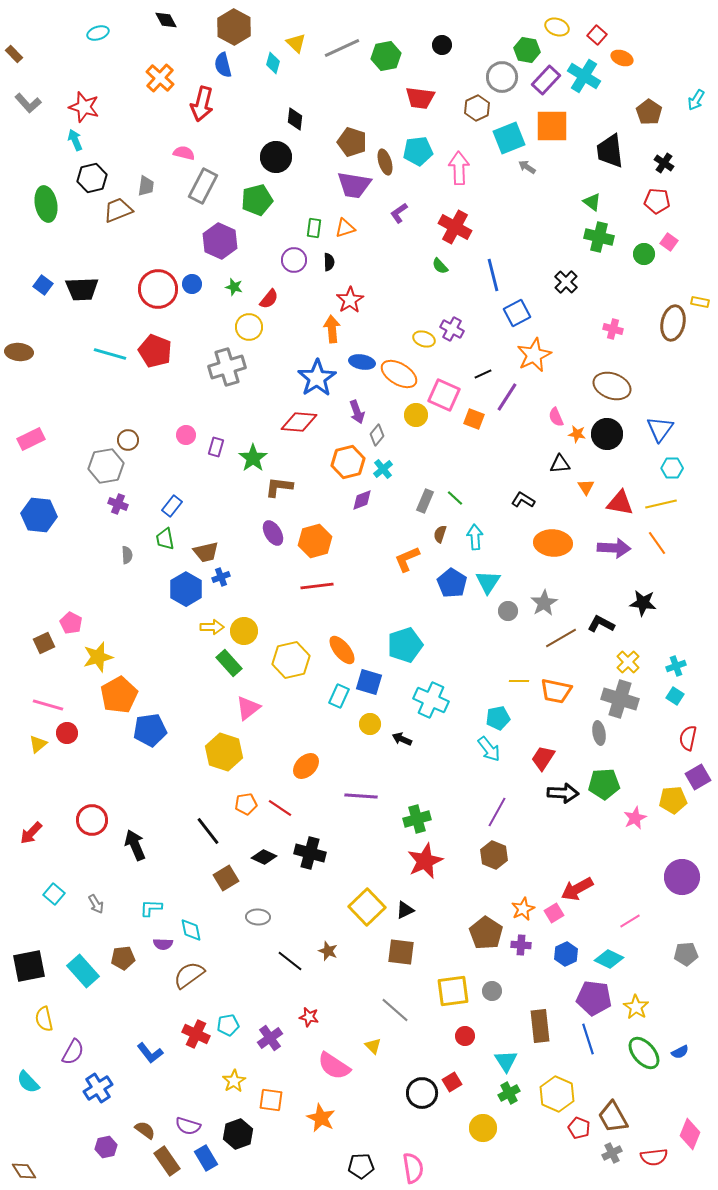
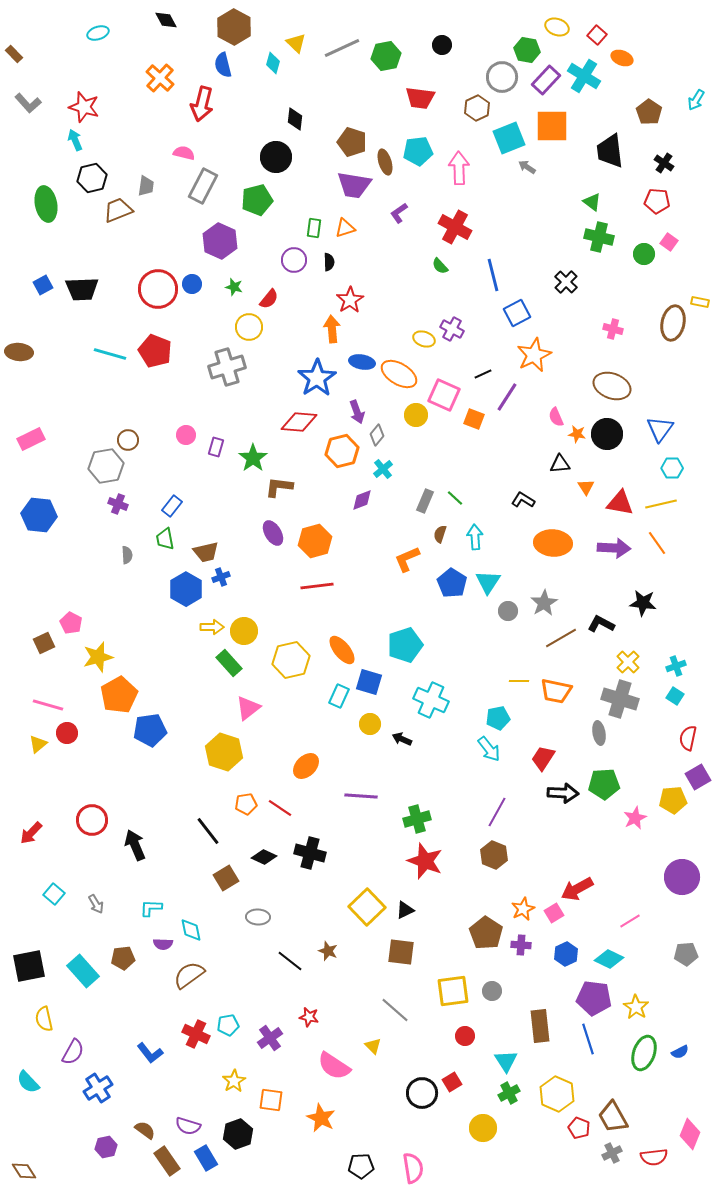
blue square at (43, 285): rotated 24 degrees clockwise
orange hexagon at (348, 462): moved 6 px left, 11 px up
red star at (425, 861): rotated 27 degrees counterclockwise
green ellipse at (644, 1053): rotated 60 degrees clockwise
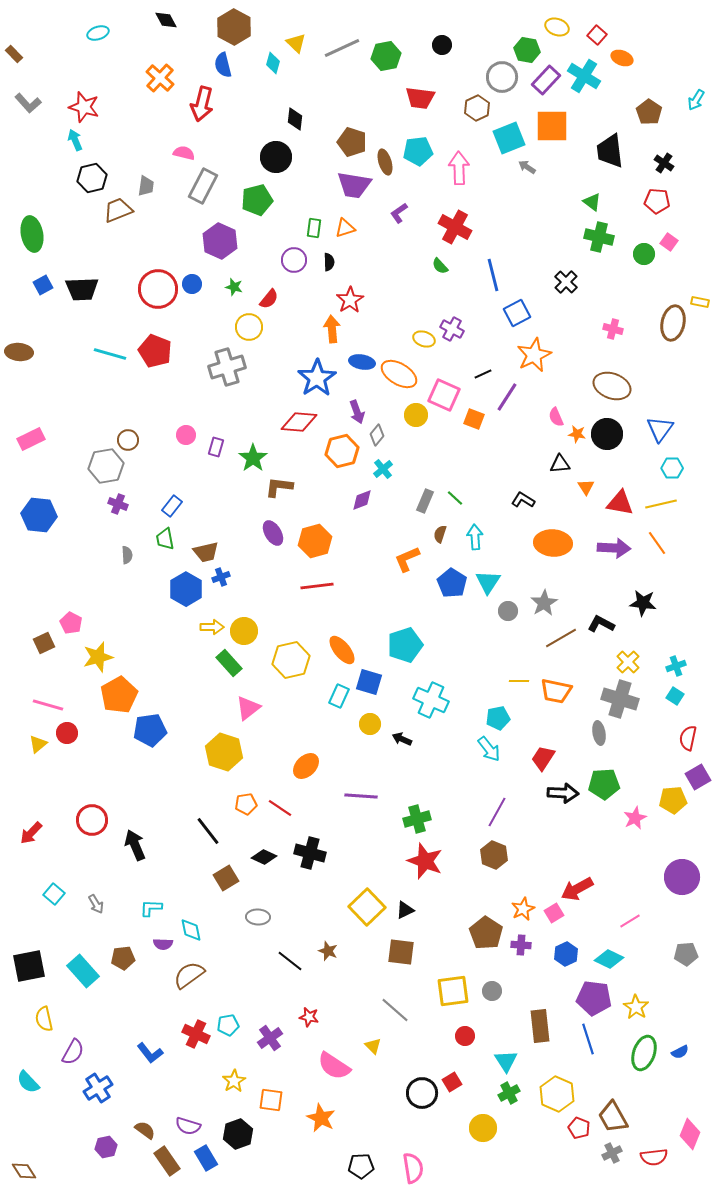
green ellipse at (46, 204): moved 14 px left, 30 px down
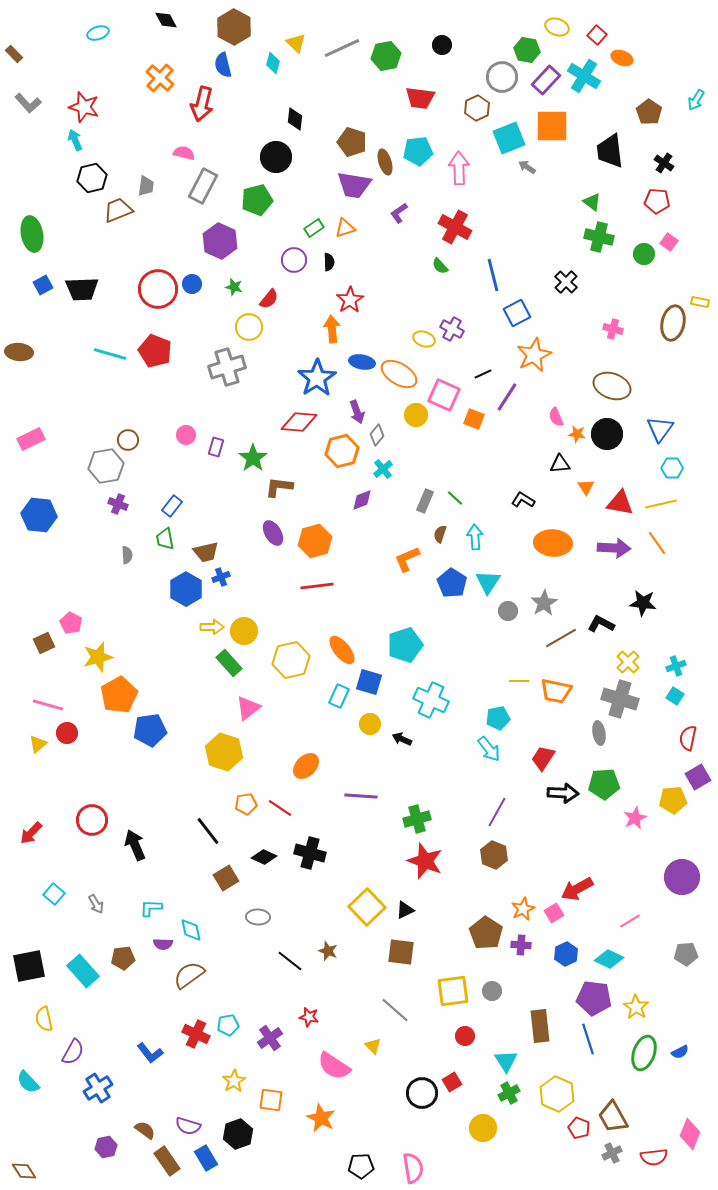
green rectangle at (314, 228): rotated 48 degrees clockwise
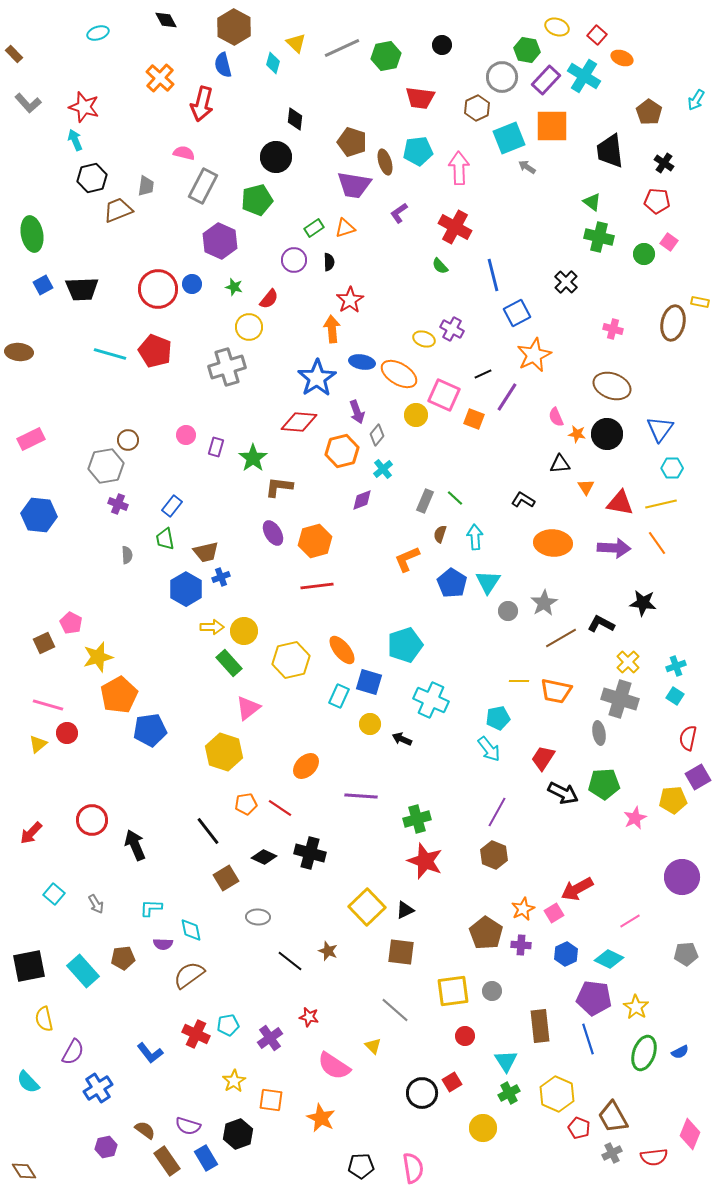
black arrow at (563, 793): rotated 24 degrees clockwise
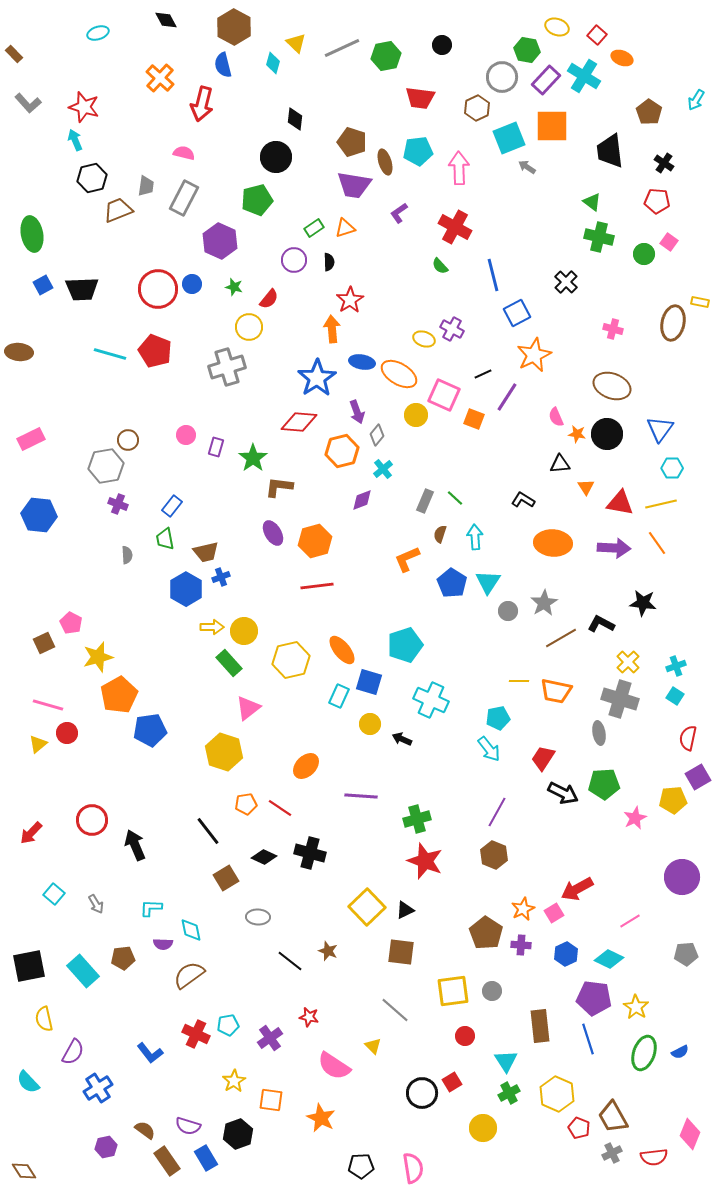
gray rectangle at (203, 186): moved 19 px left, 12 px down
